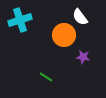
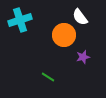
purple star: rotated 24 degrees counterclockwise
green line: moved 2 px right
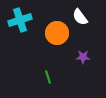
orange circle: moved 7 px left, 2 px up
purple star: rotated 16 degrees clockwise
green line: rotated 40 degrees clockwise
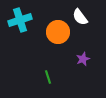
orange circle: moved 1 px right, 1 px up
purple star: moved 2 px down; rotated 24 degrees counterclockwise
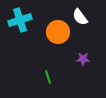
purple star: rotated 24 degrees clockwise
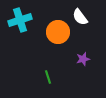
purple star: rotated 16 degrees counterclockwise
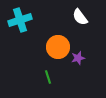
orange circle: moved 15 px down
purple star: moved 5 px left, 1 px up
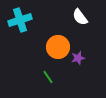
green line: rotated 16 degrees counterclockwise
